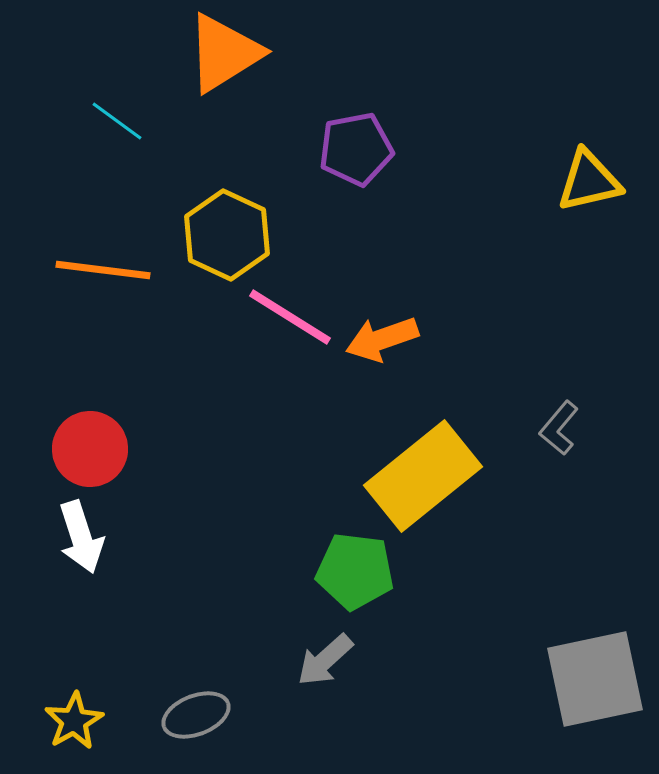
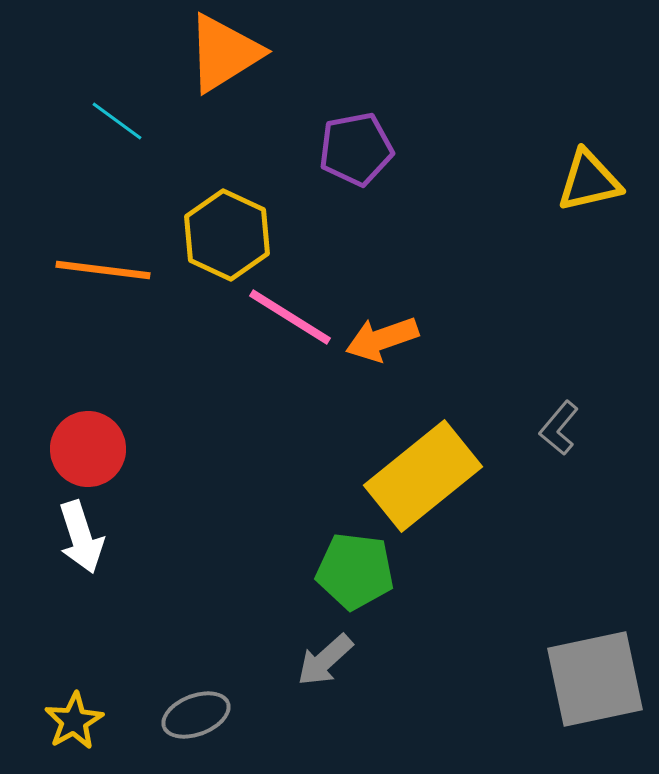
red circle: moved 2 px left
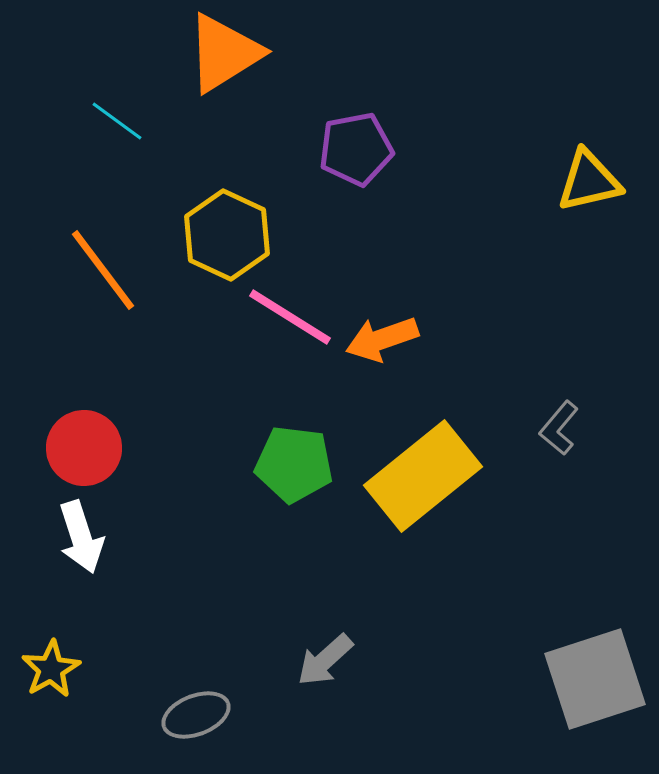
orange line: rotated 46 degrees clockwise
red circle: moved 4 px left, 1 px up
green pentagon: moved 61 px left, 107 px up
gray square: rotated 6 degrees counterclockwise
yellow star: moved 23 px left, 52 px up
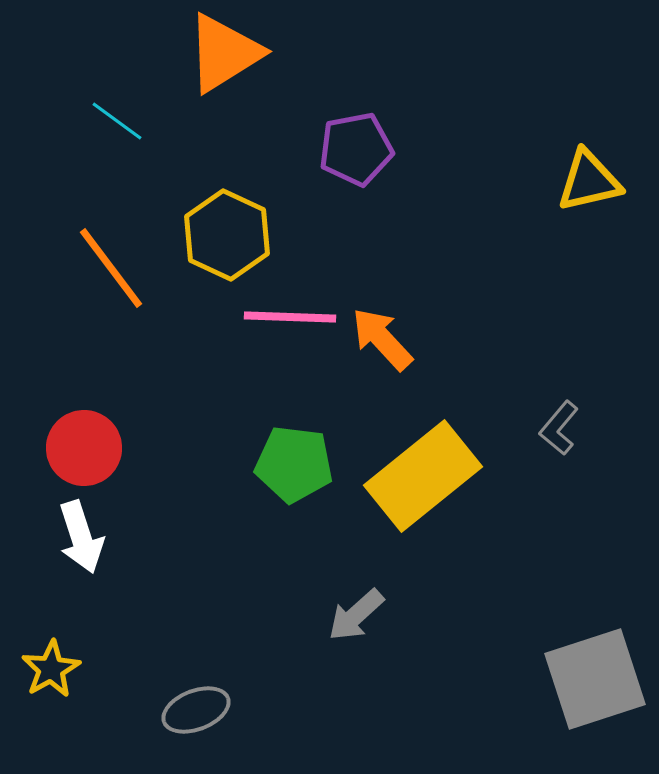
orange line: moved 8 px right, 2 px up
pink line: rotated 30 degrees counterclockwise
orange arrow: rotated 66 degrees clockwise
gray arrow: moved 31 px right, 45 px up
gray ellipse: moved 5 px up
